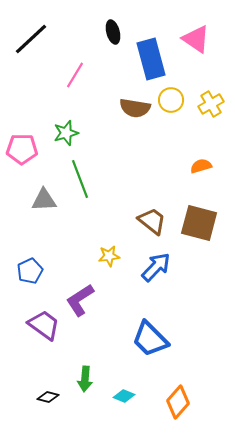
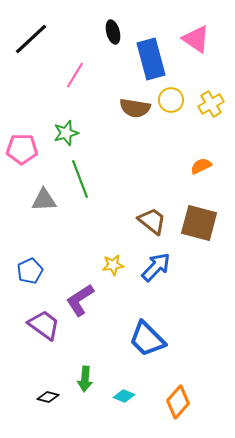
orange semicircle: rotated 10 degrees counterclockwise
yellow star: moved 4 px right, 9 px down
blue trapezoid: moved 3 px left
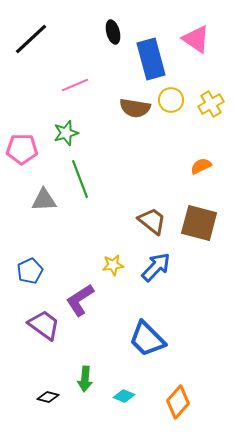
pink line: moved 10 px down; rotated 36 degrees clockwise
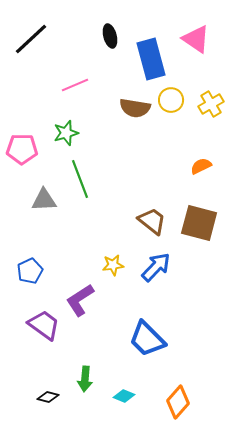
black ellipse: moved 3 px left, 4 px down
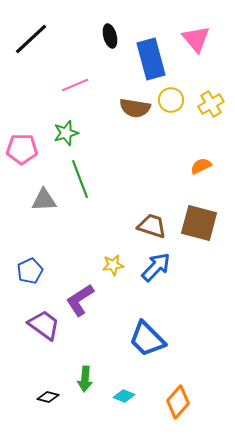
pink triangle: rotated 16 degrees clockwise
brown trapezoid: moved 5 px down; rotated 20 degrees counterclockwise
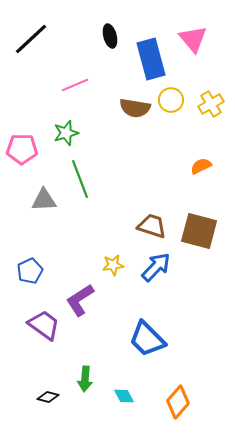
pink triangle: moved 3 px left
brown square: moved 8 px down
cyan diamond: rotated 40 degrees clockwise
